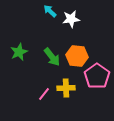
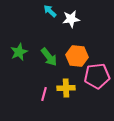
green arrow: moved 3 px left
pink pentagon: rotated 30 degrees clockwise
pink line: rotated 24 degrees counterclockwise
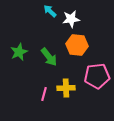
orange hexagon: moved 11 px up
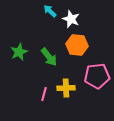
white star: rotated 30 degrees clockwise
